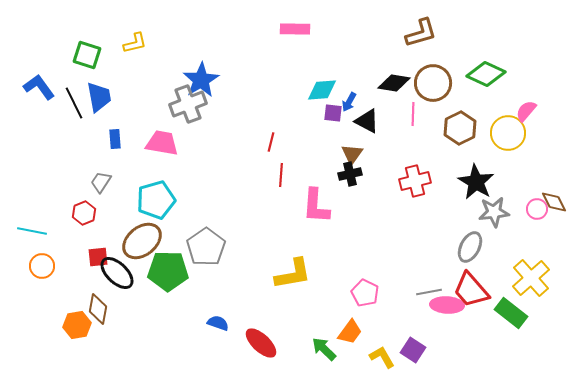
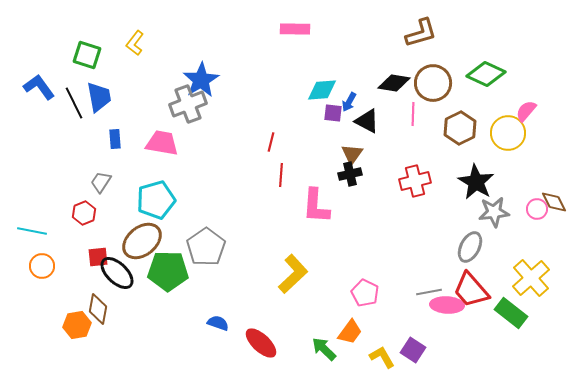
yellow L-shape at (135, 43): rotated 140 degrees clockwise
yellow L-shape at (293, 274): rotated 33 degrees counterclockwise
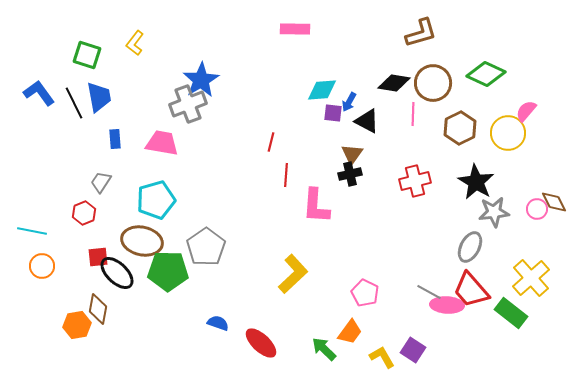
blue L-shape at (39, 87): moved 6 px down
red line at (281, 175): moved 5 px right
brown ellipse at (142, 241): rotated 51 degrees clockwise
gray line at (429, 292): rotated 40 degrees clockwise
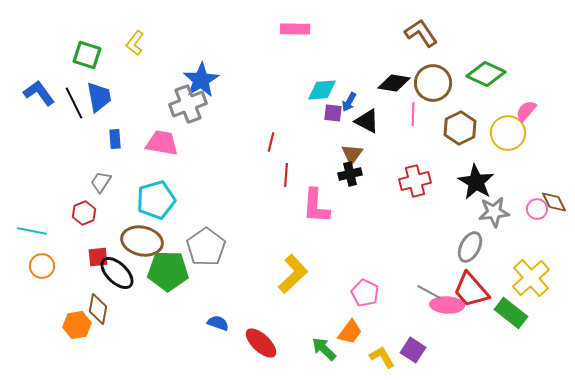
brown L-shape at (421, 33): rotated 108 degrees counterclockwise
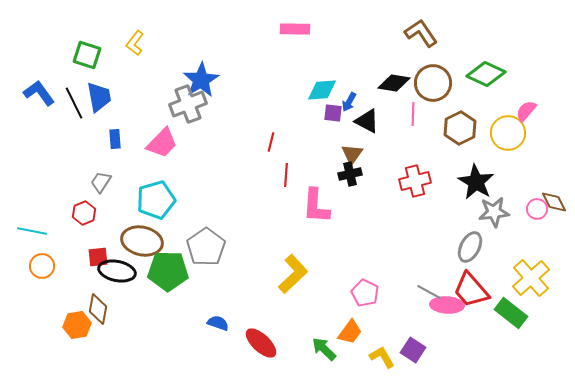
pink trapezoid at (162, 143): rotated 124 degrees clockwise
black ellipse at (117, 273): moved 2 px up; rotated 33 degrees counterclockwise
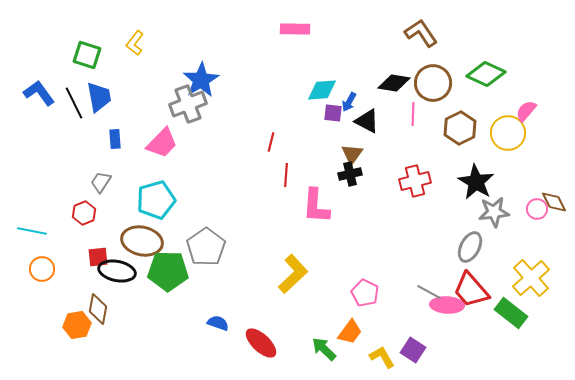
orange circle at (42, 266): moved 3 px down
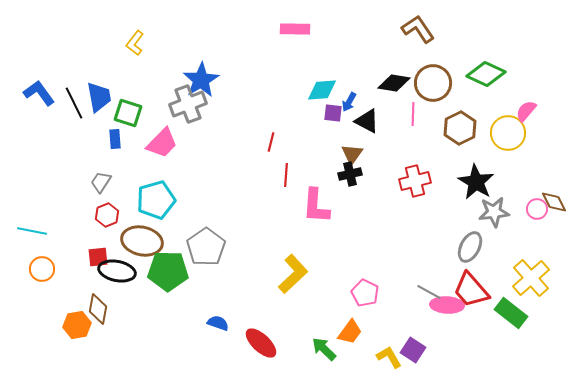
brown L-shape at (421, 33): moved 3 px left, 4 px up
green square at (87, 55): moved 41 px right, 58 px down
red hexagon at (84, 213): moved 23 px right, 2 px down
yellow L-shape at (382, 357): moved 7 px right
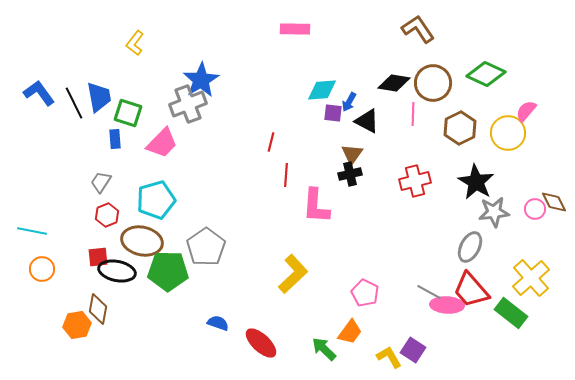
pink circle at (537, 209): moved 2 px left
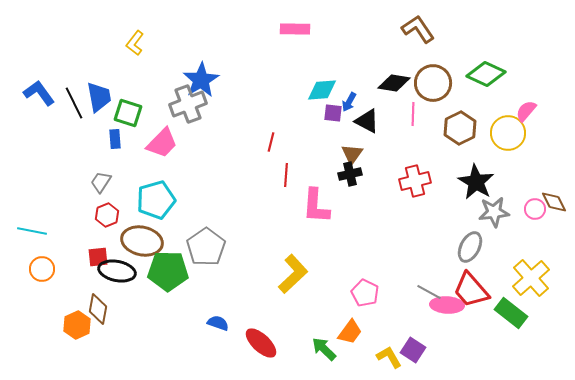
orange hexagon at (77, 325): rotated 16 degrees counterclockwise
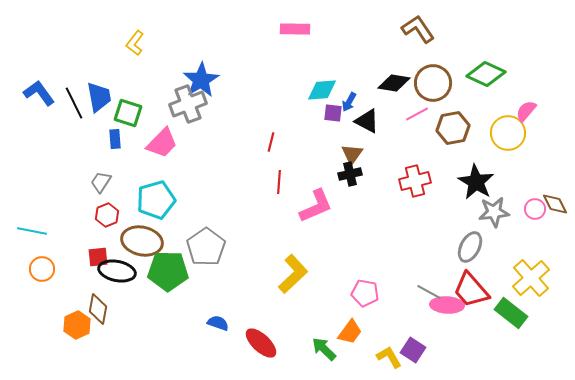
pink line at (413, 114): moved 4 px right; rotated 60 degrees clockwise
brown hexagon at (460, 128): moved 7 px left; rotated 16 degrees clockwise
red line at (286, 175): moved 7 px left, 7 px down
brown diamond at (554, 202): moved 1 px right, 2 px down
pink L-shape at (316, 206): rotated 117 degrees counterclockwise
pink pentagon at (365, 293): rotated 16 degrees counterclockwise
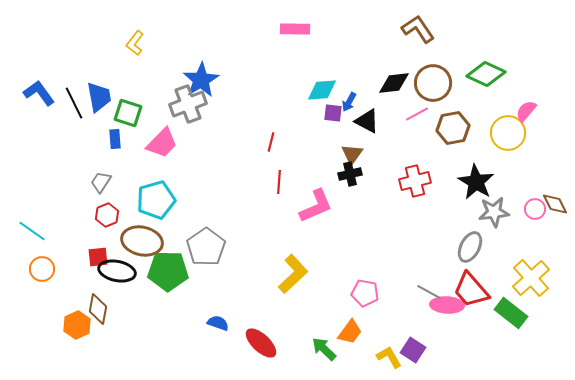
black diamond at (394, 83): rotated 16 degrees counterclockwise
cyan line at (32, 231): rotated 24 degrees clockwise
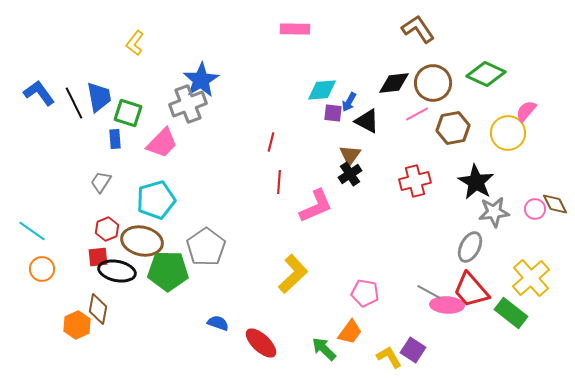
brown triangle at (352, 154): moved 2 px left, 1 px down
black cross at (350, 174): rotated 20 degrees counterclockwise
red hexagon at (107, 215): moved 14 px down
